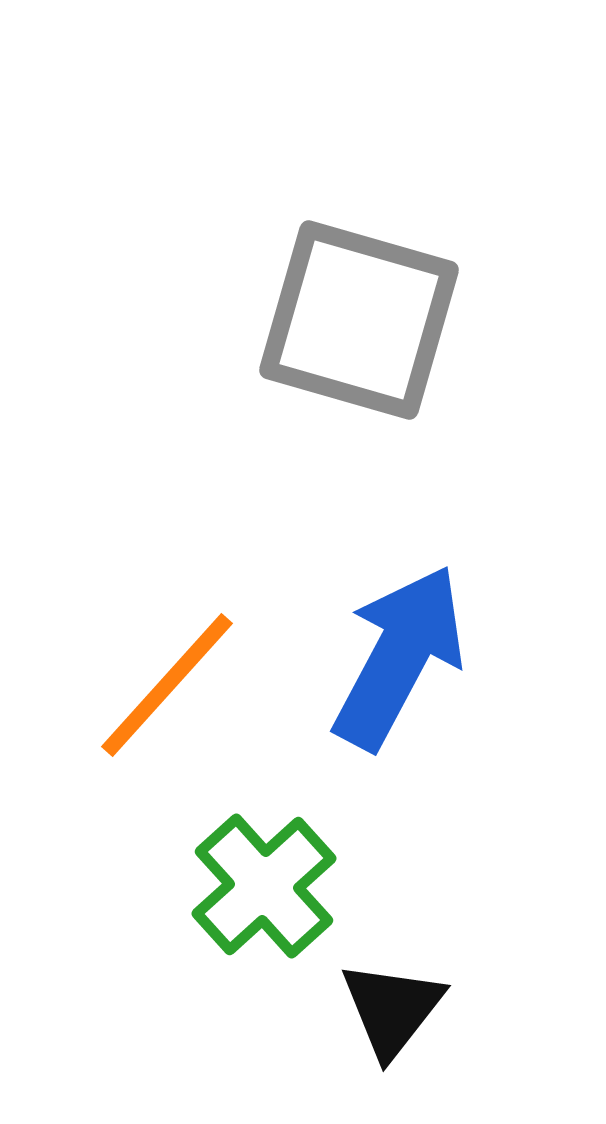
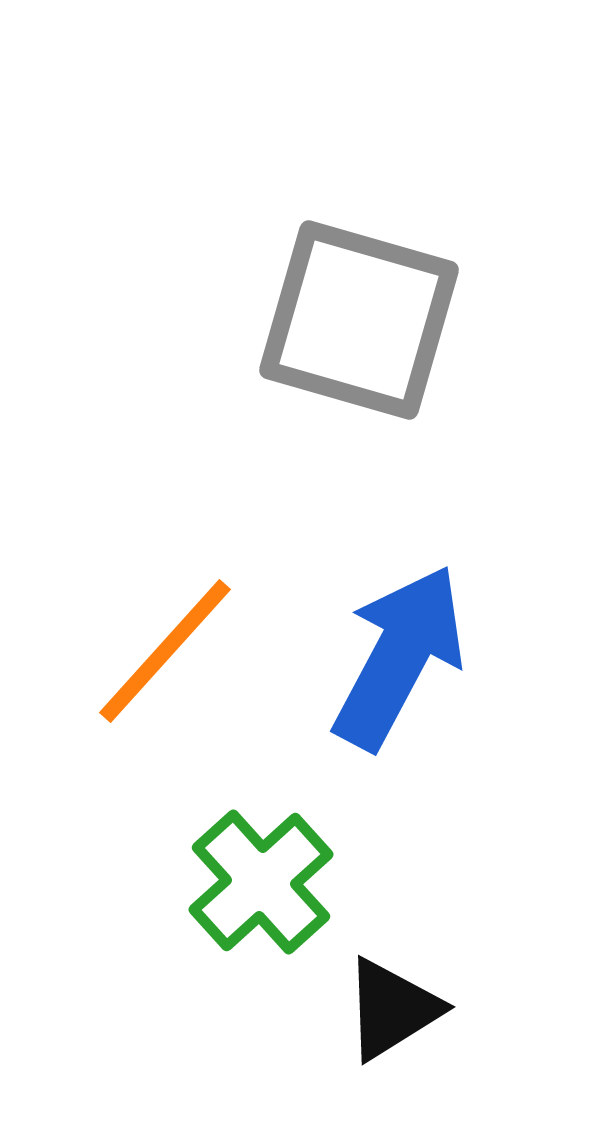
orange line: moved 2 px left, 34 px up
green cross: moved 3 px left, 4 px up
black triangle: rotated 20 degrees clockwise
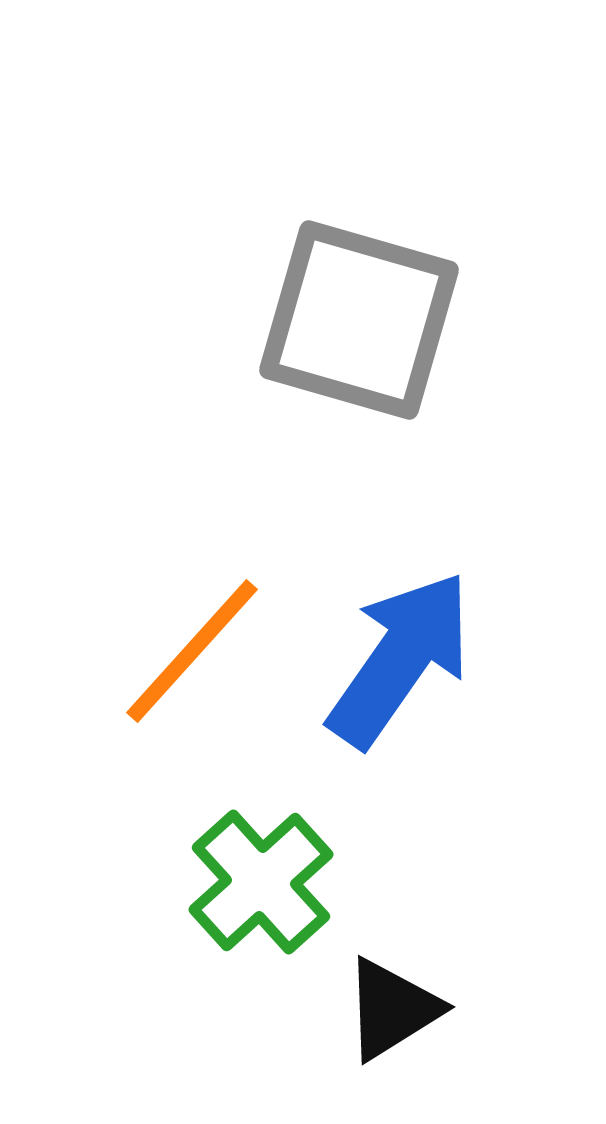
orange line: moved 27 px right
blue arrow: moved 1 px right, 2 px down; rotated 7 degrees clockwise
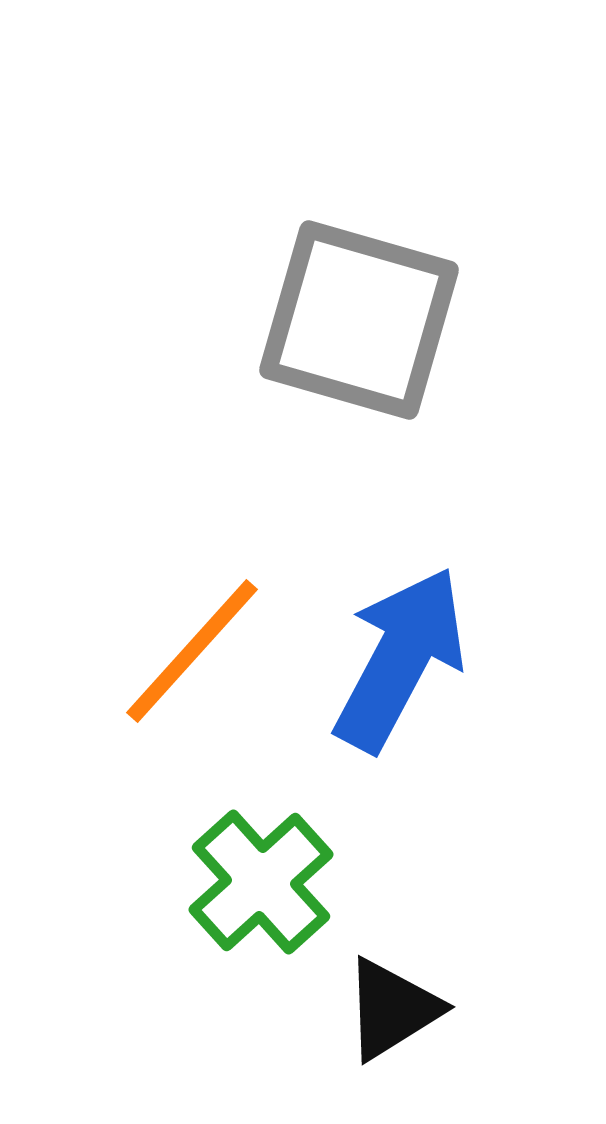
blue arrow: rotated 7 degrees counterclockwise
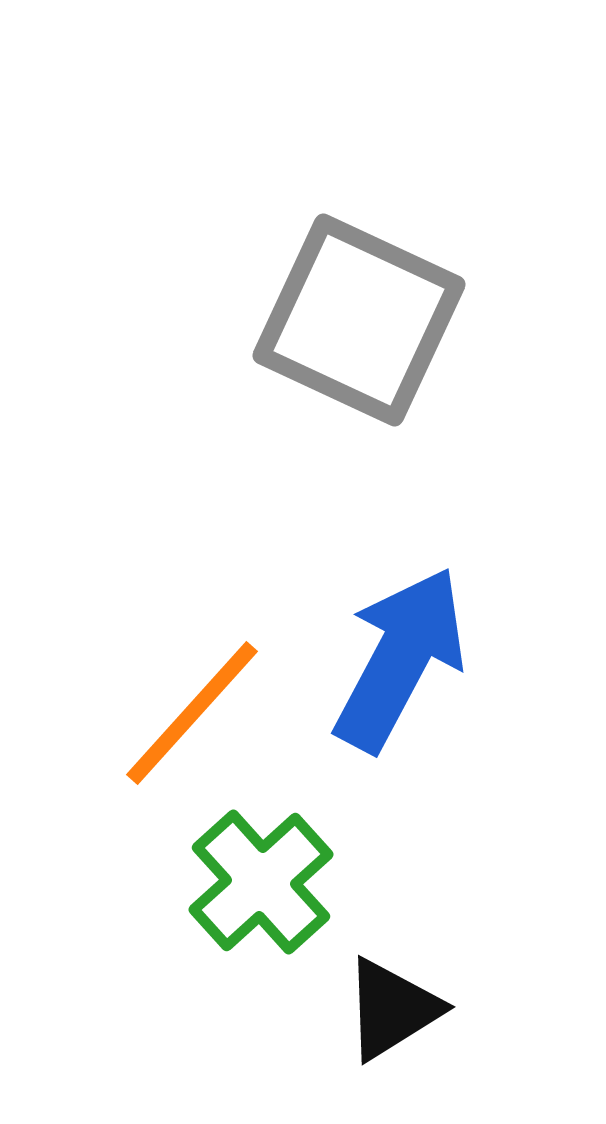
gray square: rotated 9 degrees clockwise
orange line: moved 62 px down
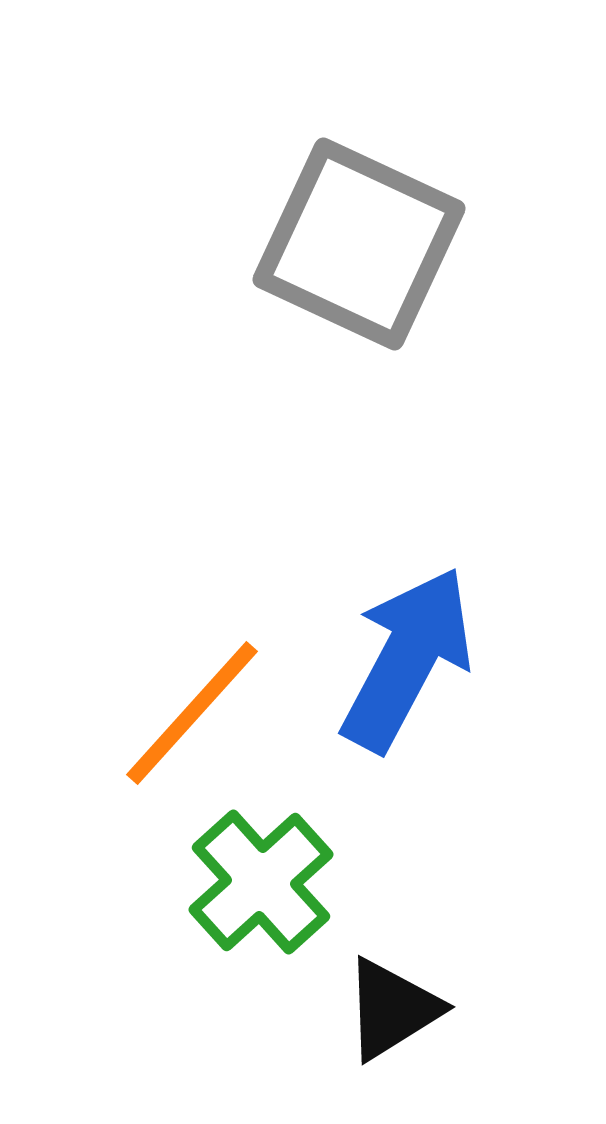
gray square: moved 76 px up
blue arrow: moved 7 px right
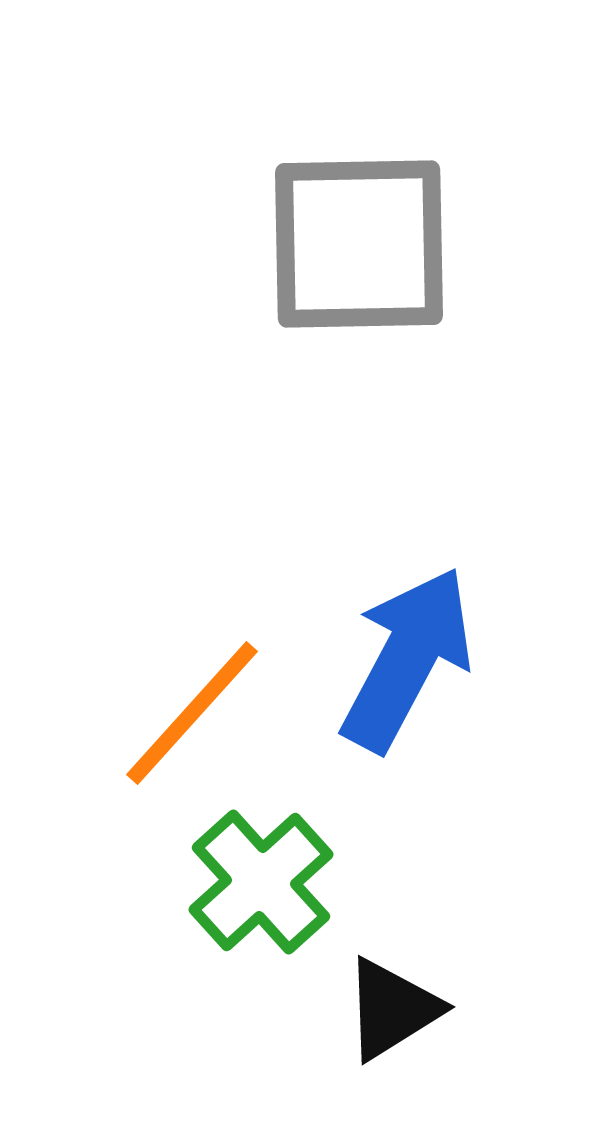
gray square: rotated 26 degrees counterclockwise
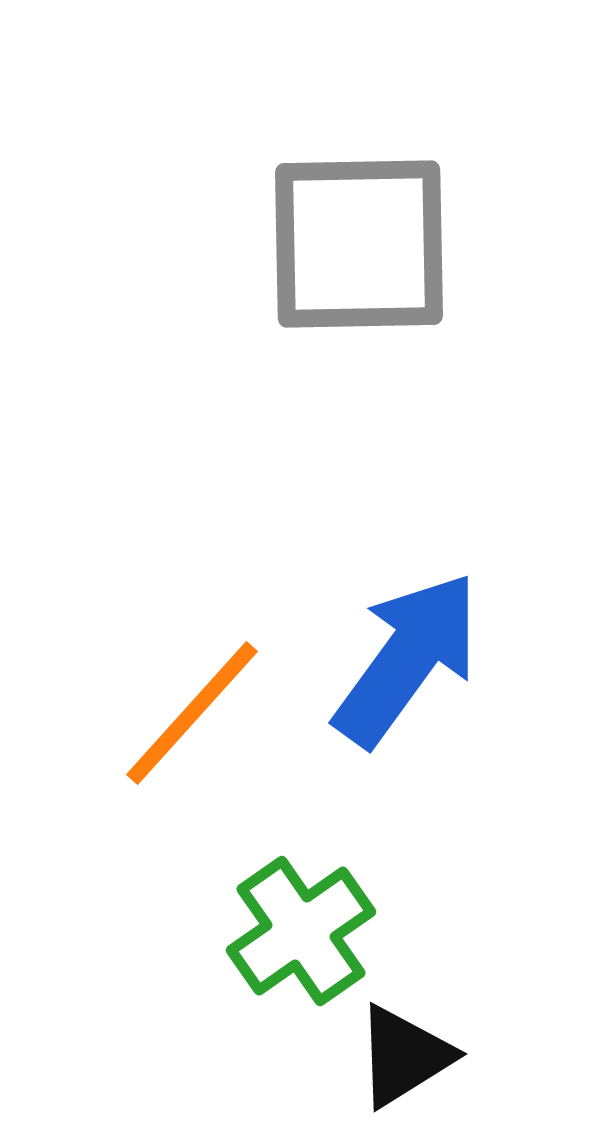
blue arrow: rotated 8 degrees clockwise
green cross: moved 40 px right, 49 px down; rotated 7 degrees clockwise
black triangle: moved 12 px right, 47 px down
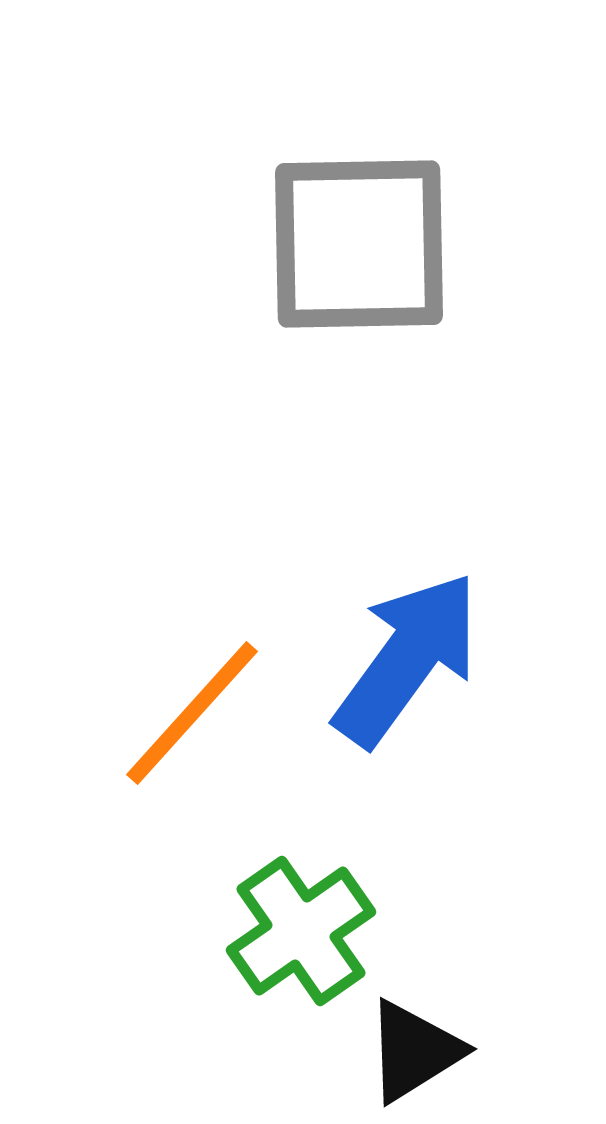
black triangle: moved 10 px right, 5 px up
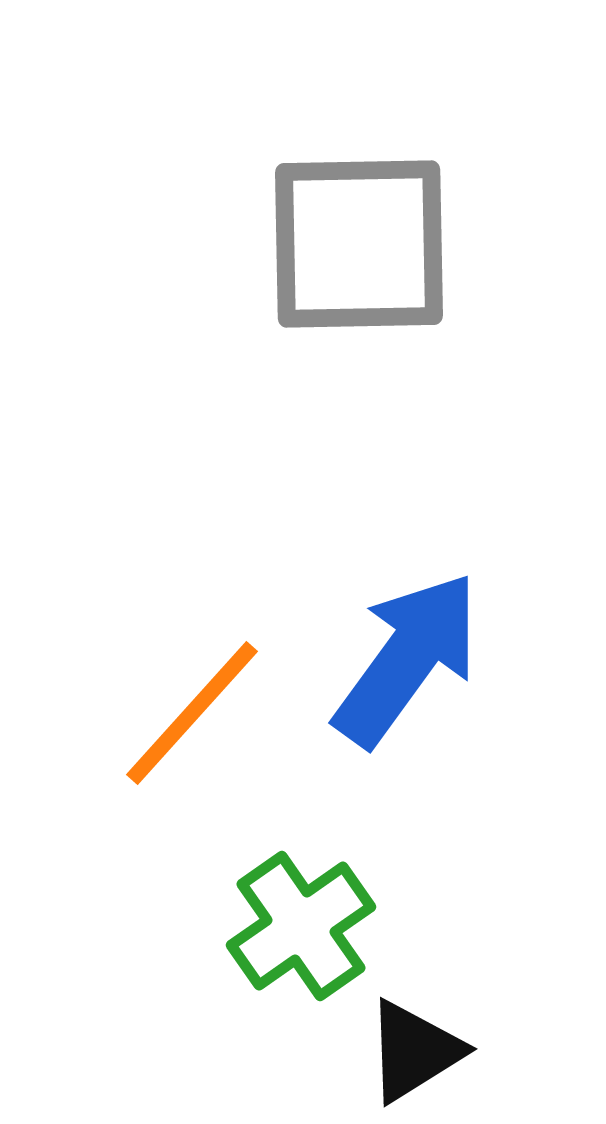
green cross: moved 5 px up
